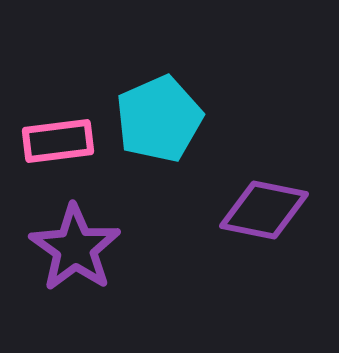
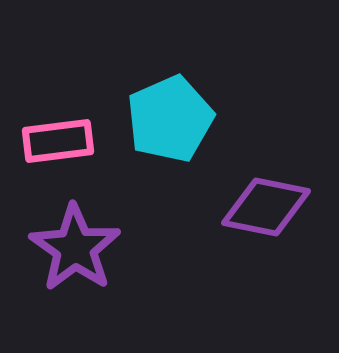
cyan pentagon: moved 11 px right
purple diamond: moved 2 px right, 3 px up
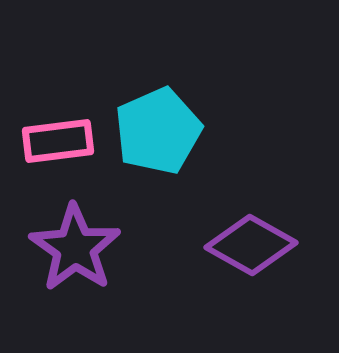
cyan pentagon: moved 12 px left, 12 px down
purple diamond: moved 15 px left, 38 px down; rotated 18 degrees clockwise
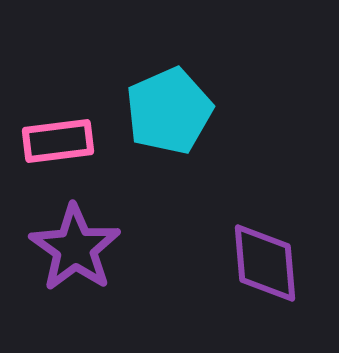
cyan pentagon: moved 11 px right, 20 px up
purple diamond: moved 14 px right, 18 px down; rotated 56 degrees clockwise
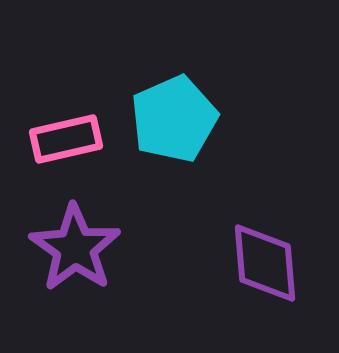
cyan pentagon: moved 5 px right, 8 px down
pink rectangle: moved 8 px right, 2 px up; rotated 6 degrees counterclockwise
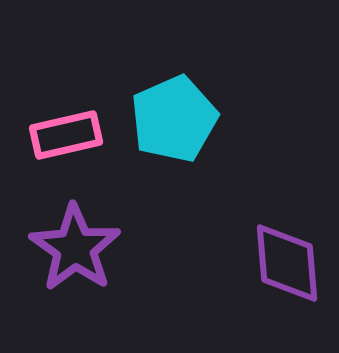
pink rectangle: moved 4 px up
purple diamond: moved 22 px right
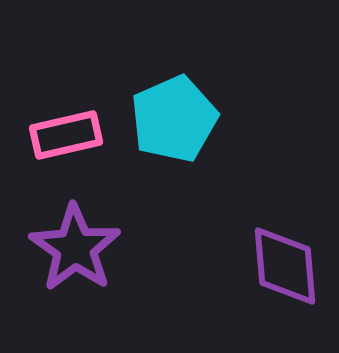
purple diamond: moved 2 px left, 3 px down
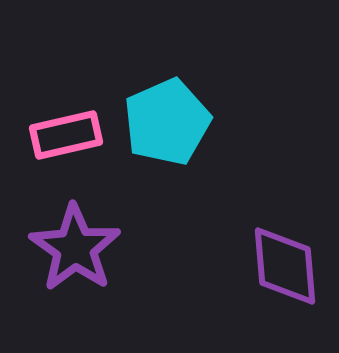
cyan pentagon: moved 7 px left, 3 px down
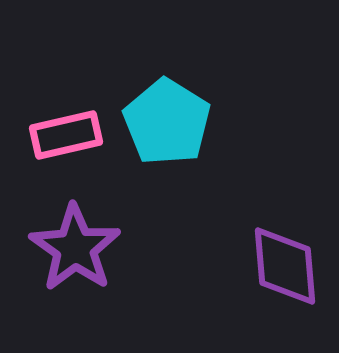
cyan pentagon: rotated 16 degrees counterclockwise
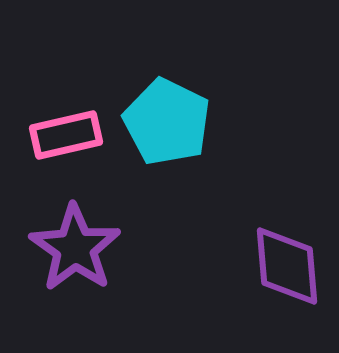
cyan pentagon: rotated 6 degrees counterclockwise
purple diamond: moved 2 px right
